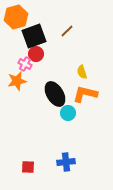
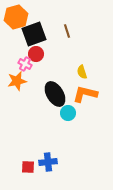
brown line: rotated 64 degrees counterclockwise
black square: moved 2 px up
blue cross: moved 18 px left
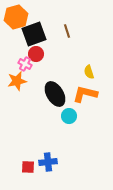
yellow semicircle: moved 7 px right
cyan circle: moved 1 px right, 3 px down
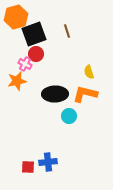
black ellipse: rotated 60 degrees counterclockwise
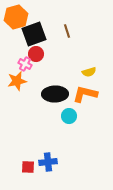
yellow semicircle: rotated 88 degrees counterclockwise
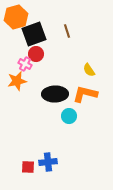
yellow semicircle: moved 2 px up; rotated 72 degrees clockwise
